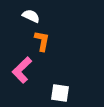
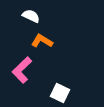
orange L-shape: rotated 70 degrees counterclockwise
white square: rotated 18 degrees clockwise
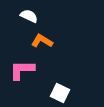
white semicircle: moved 2 px left
pink L-shape: rotated 44 degrees clockwise
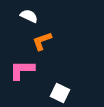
orange L-shape: rotated 50 degrees counterclockwise
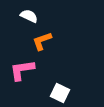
pink L-shape: rotated 8 degrees counterclockwise
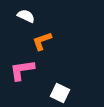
white semicircle: moved 3 px left
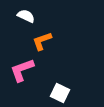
pink L-shape: rotated 12 degrees counterclockwise
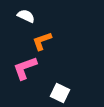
pink L-shape: moved 3 px right, 2 px up
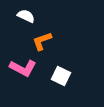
pink L-shape: moved 2 px left; rotated 132 degrees counterclockwise
white square: moved 1 px right, 17 px up
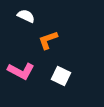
orange L-shape: moved 6 px right, 1 px up
pink L-shape: moved 2 px left, 3 px down
